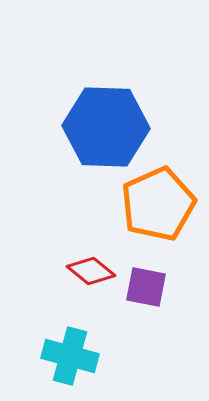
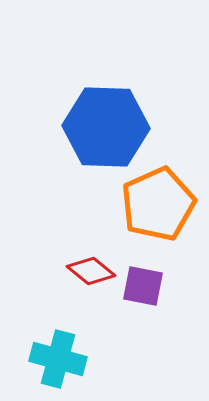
purple square: moved 3 px left, 1 px up
cyan cross: moved 12 px left, 3 px down
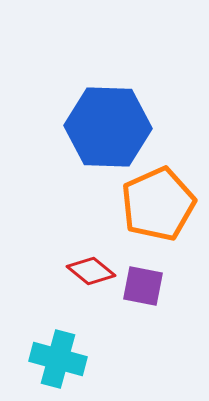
blue hexagon: moved 2 px right
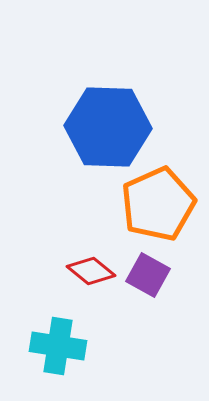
purple square: moved 5 px right, 11 px up; rotated 18 degrees clockwise
cyan cross: moved 13 px up; rotated 6 degrees counterclockwise
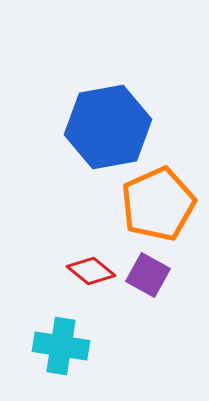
blue hexagon: rotated 12 degrees counterclockwise
cyan cross: moved 3 px right
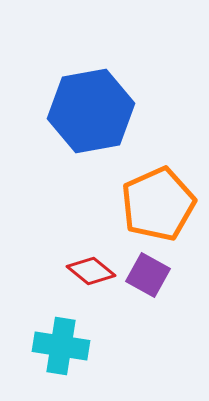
blue hexagon: moved 17 px left, 16 px up
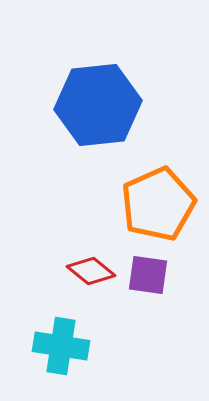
blue hexagon: moved 7 px right, 6 px up; rotated 4 degrees clockwise
purple square: rotated 21 degrees counterclockwise
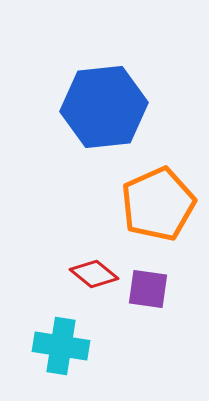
blue hexagon: moved 6 px right, 2 px down
red diamond: moved 3 px right, 3 px down
purple square: moved 14 px down
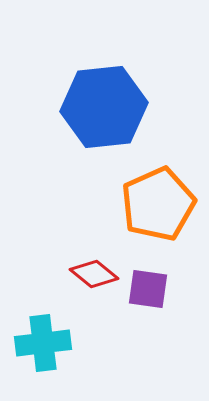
cyan cross: moved 18 px left, 3 px up; rotated 16 degrees counterclockwise
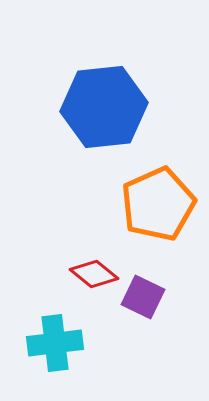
purple square: moved 5 px left, 8 px down; rotated 18 degrees clockwise
cyan cross: moved 12 px right
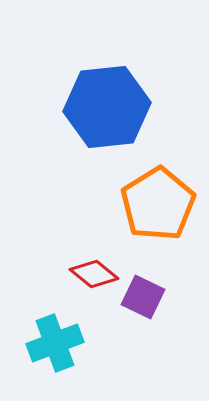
blue hexagon: moved 3 px right
orange pentagon: rotated 8 degrees counterclockwise
cyan cross: rotated 14 degrees counterclockwise
